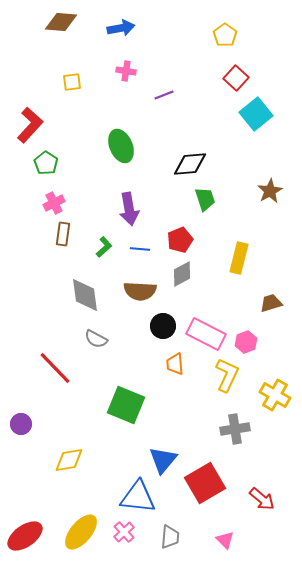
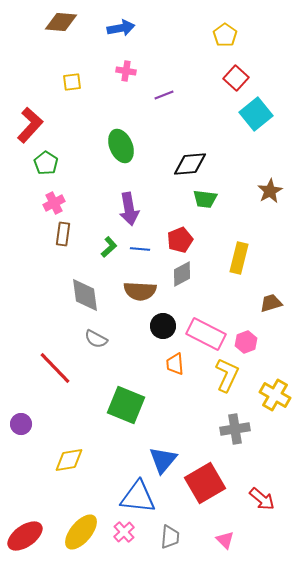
green trapezoid at (205, 199): rotated 115 degrees clockwise
green L-shape at (104, 247): moved 5 px right
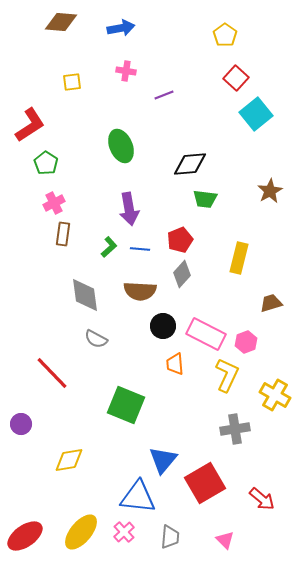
red L-shape at (30, 125): rotated 15 degrees clockwise
gray diamond at (182, 274): rotated 20 degrees counterclockwise
red line at (55, 368): moved 3 px left, 5 px down
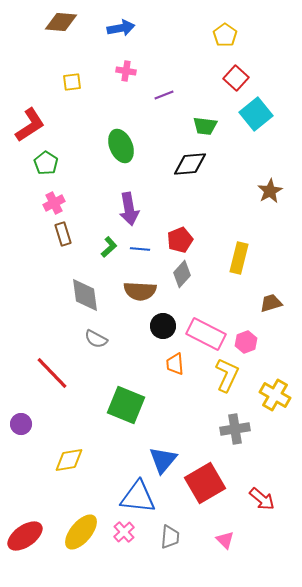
green trapezoid at (205, 199): moved 73 px up
brown rectangle at (63, 234): rotated 25 degrees counterclockwise
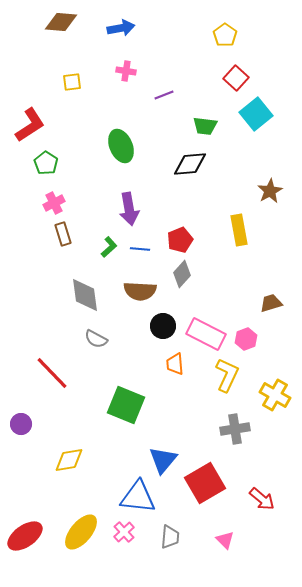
yellow rectangle at (239, 258): moved 28 px up; rotated 24 degrees counterclockwise
pink hexagon at (246, 342): moved 3 px up
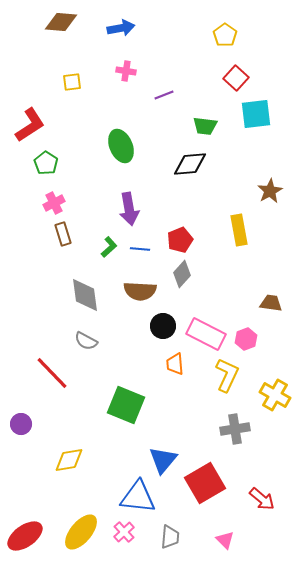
cyan square at (256, 114): rotated 32 degrees clockwise
brown trapezoid at (271, 303): rotated 25 degrees clockwise
gray semicircle at (96, 339): moved 10 px left, 2 px down
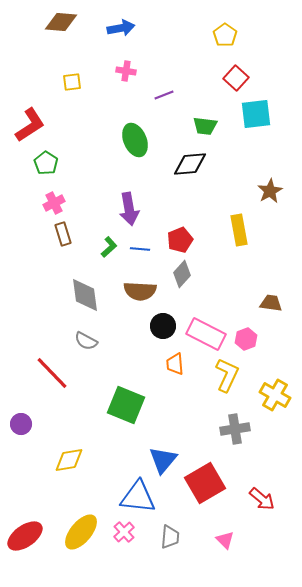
green ellipse at (121, 146): moved 14 px right, 6 px up
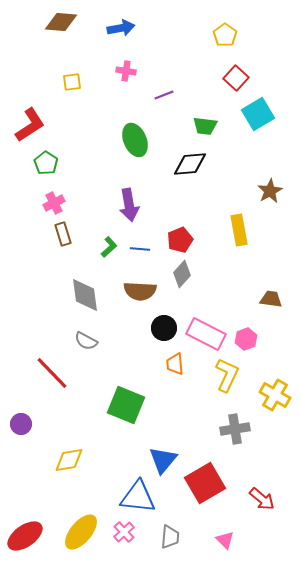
cyan square at (256, 114): moved 2 px right; rotated 24 degrees counterclockwise
purple arrow at (129, 209): moved 4 px up
brown trapezoid at (271, 303): moved 4 px up
black circle at (163, 326): moved 1 px right, 2 px down
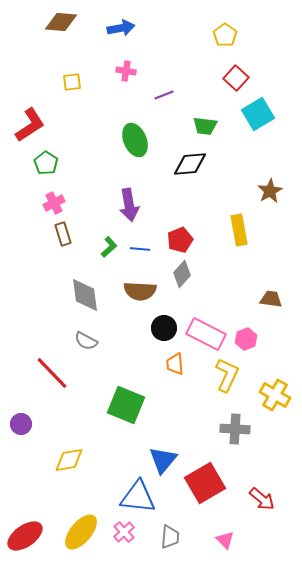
gray cross at (235, 429): rotated 12 degrees clockwise
